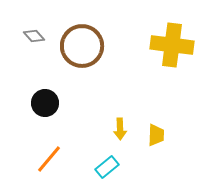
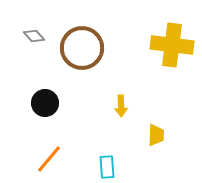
brown circle: moved 2 px down
yellow arrow: moved 1 px right, 23 px up
cyan rectangle: rotated 55 degrees counterclockwise
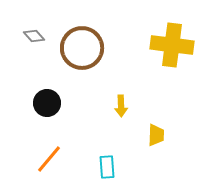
black circle: moved 2 px right
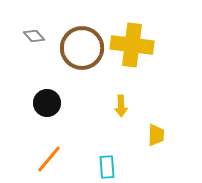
yellow cross: moved 40 px left
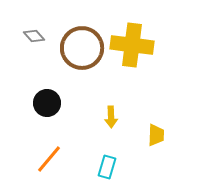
yellow arrow: moved 10 px left, 11 px down
cyan rectangle: rotated 20 degrees clockwise
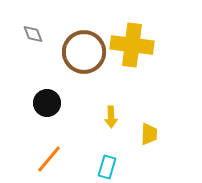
gray diamond: moved 1 px left, 2 px up; rotated 20 degrees clockwise
brown circle: moved 2 px right, 4 px down
yellow trapezoid: moved 7 px left, 1 px up
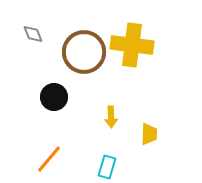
black circle: moved 7 px right, 6 px up
